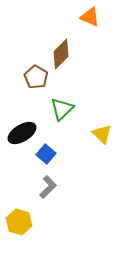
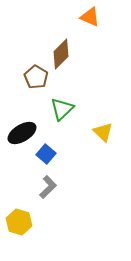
yellow triangle: moved 1 px right, 2 px up
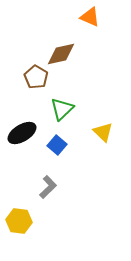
brown diamond: rotated 32 degrees clockwise
blue square: moved 11 px right, 9 px up
yellow hexagon: moved 1 px up; rotated 10 degrees counterclockwise
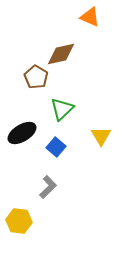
yellow triangle: moved 2 px left, 4 px down; rotated 15 degrees clockwise
blue square: moved 1 px left, 2 px down
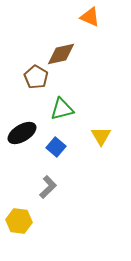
green triangle: rotated 30 degrees clockwise
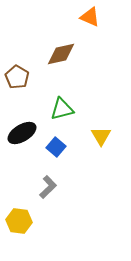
brown pentagon: moved 19 px left
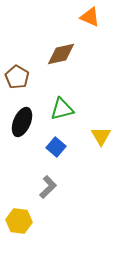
black ellipse: moved 11 px up; rotated 36 degrees counterclockwise
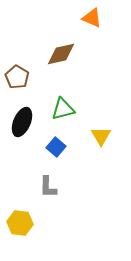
orange triangle: moved 2 px right, 1 px down
green triangle: moved 1 px right
gray L-shape: rotated 135 degrees clockwise
yellow hexagon: moved 1 px right, 2 px down
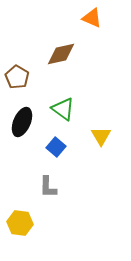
green triangle: rotated 50 degrees clockwise
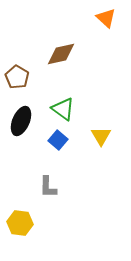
orange triangle: moved 14 px right; rotated 20 degrees clockwise
black ellipse: moved 1 px left, 1 px up
blue square: moved 2 px right, 7 px up
